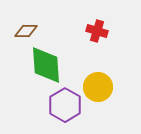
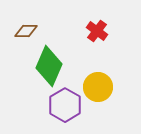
red cross: rotated 20 degrees clockwise
green diamond: moved 3 px right, 1 px down; rotated 27 degrees clockwise
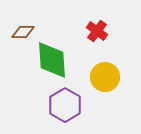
brown diamond: moved 3 px left, 1 px down
green diamond: moved 3 px right, 6 px up; rotated 27 degrees counterclockwise
yellow circle: moved 7 px right, 10 px up
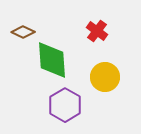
brown diamond: rotated 25 degrees clockwise
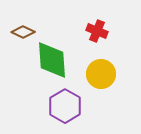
red cross: rotated 15 degrees counterclockwise
yellow circle: moved 4 px left, 3 px up
purple hexagon: moved 1 px down
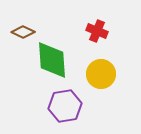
purple hexagon: rotated 20 degrees clockwise
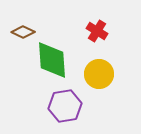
red cross: rotated 10 degrees clockwise
yellow circle: moved 2 px left
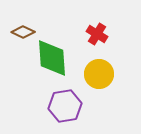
red cross: moved 3 px down
green diamond: moved 2 px up
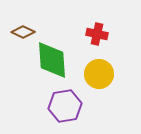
red cross: rotated 20 degrees counterclockwise
green diamond: moved 2 px down
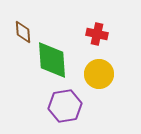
brown diamond: rotated 60 degrees clockwise
